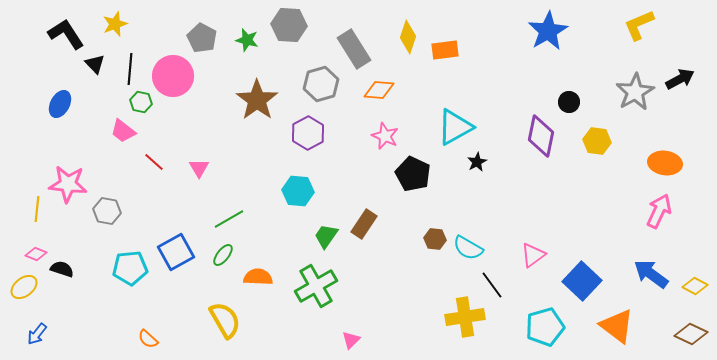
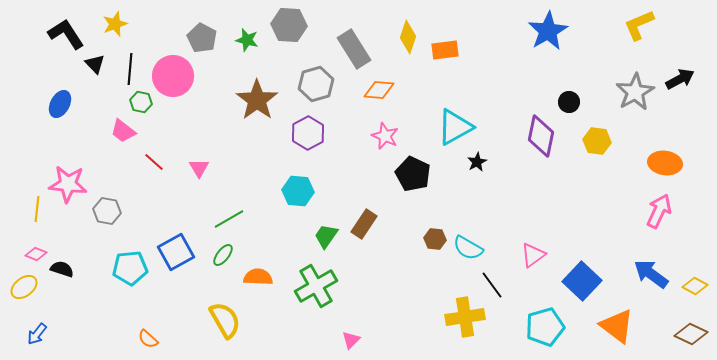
gray hexagon at (321, 84): moved 5 px left
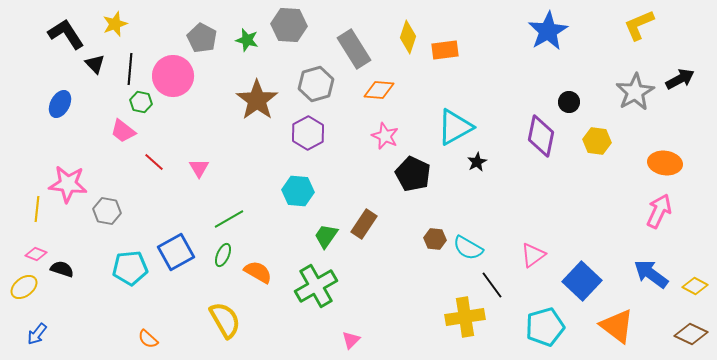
green ellipse at (223, 255): rotated 15 degrees counterclockwise
orange semicircle at (258, 277): moved 5 px up; rotated 28 degrees clockwise
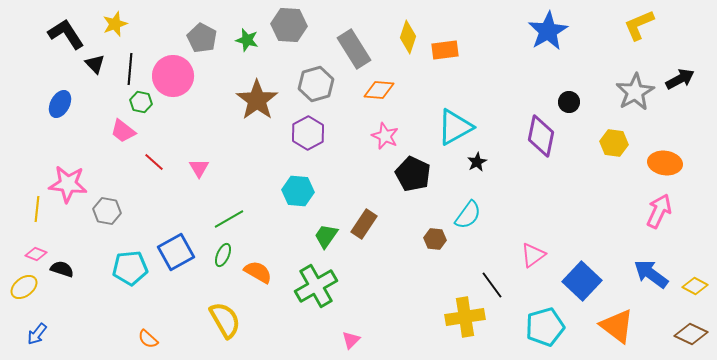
yellow hexagon at (597, 141): moved 17 px right, 2 px down
cyan semicircle at (468, 248): moved 33 px up; rotated 84 degrees counterclockwise
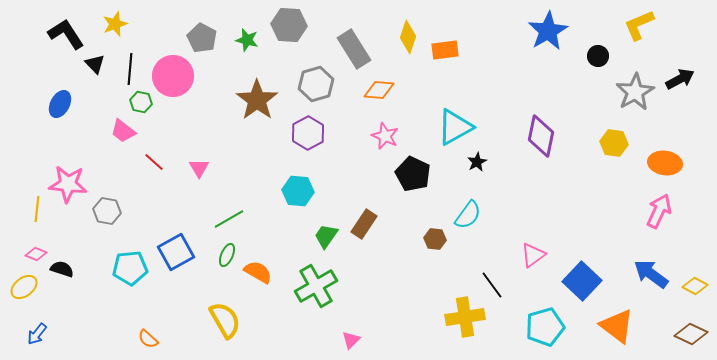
black circle at (569, 102): moved 29 px right, 46 px up
green ellipse at (223, 255): moved 4 px right
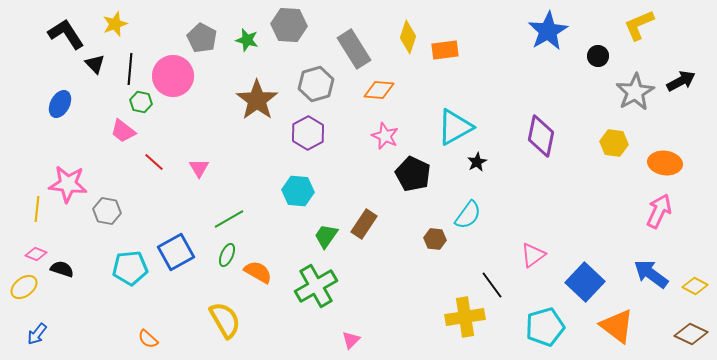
black arrow at (680, 79): moved 1 px right, 2 px down
blue square at (582, 281): moved 3 px right, 1 px down
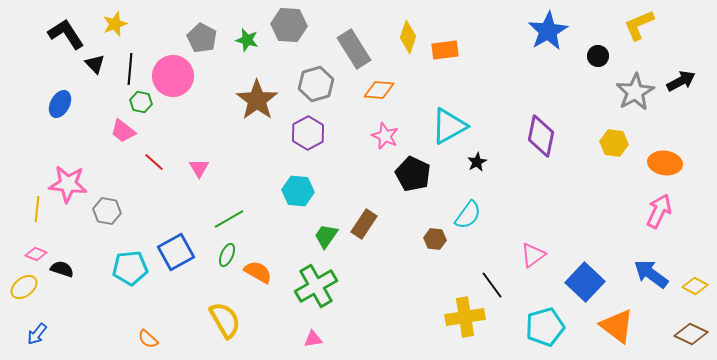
cyan triangle at (455, 127): moved 6 px left, 1 px up
pink triangle at (351, 340): moved 38 px left, 1 px up; rotated 36 degrees clockwise
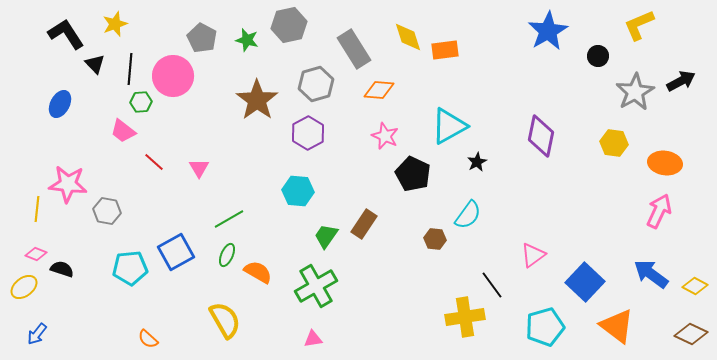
gray hexagon at (289, 25): rotated 16 degrees counterclockwise
yellow diamond at (408, 37): rotated 36 degrees counterclockwise
green hexagon at (141, 102): rotated 15 degrees counterclockwise
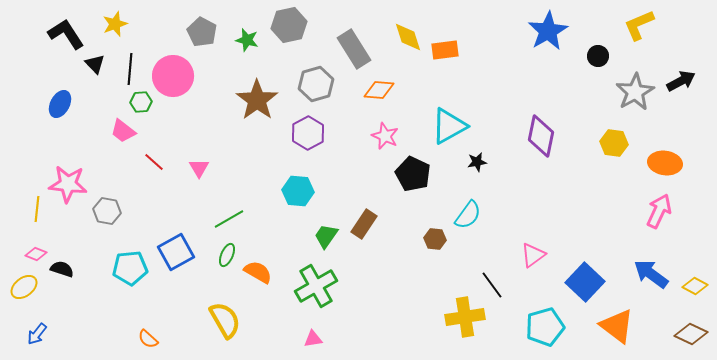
gray pentagon at (202, 38): moved 6 px up
black star at (477, 162): rotated 18 degrees clockwise
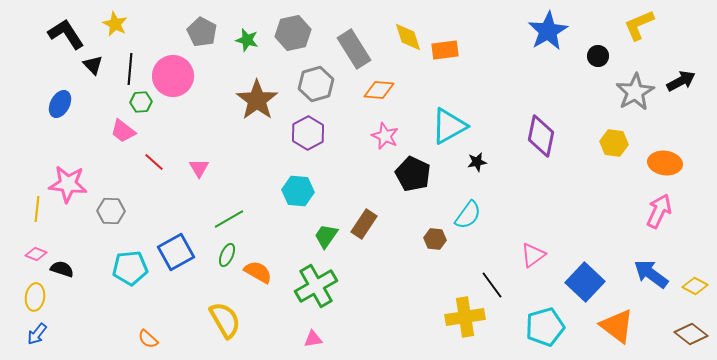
yellow star at (115, 24): rotated 25 degrees counterclockwise
gray hexagon at (289, 25): moved 4 px right, 8 px down
black triangle at (95, 64): moved 2 px left, 1 px down
gray hexagon at (107, 211): moved 4 px right; rotated 8 degrees counterclockwise
yellow ellipse at (24, 287): moved 11 px right, 10 px down; rotated 44 degrees counterclockwise
brown diamond at (691, 334): rotated 12 degrees clockwise
